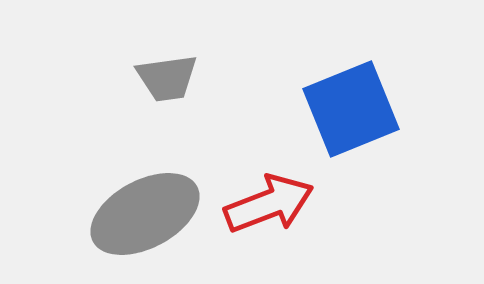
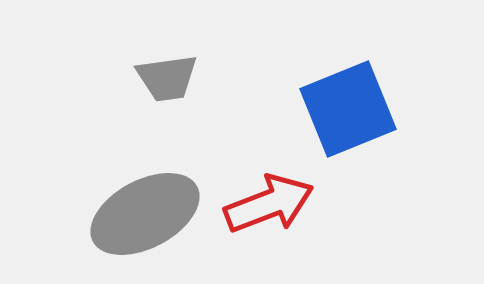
blue square: moved 3 px left
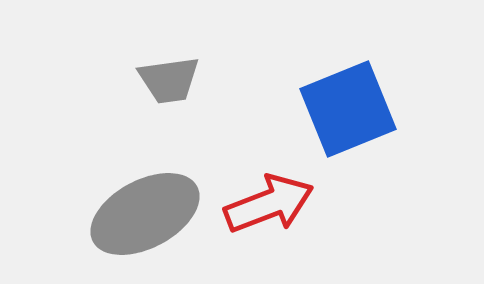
gray trapezoid: moved 2 px right, 2 px down
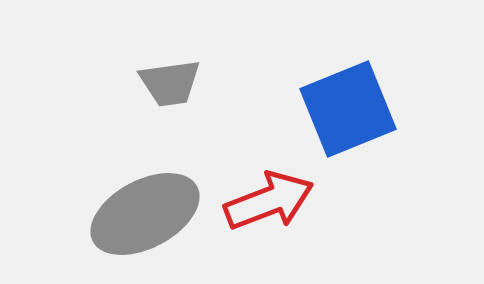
gray trapezoid: moved 1 px right, 3 px down
red arrow: moved 3 px up
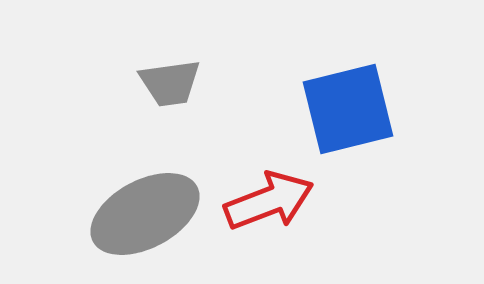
blue square: rotated 8 degrees clockwise
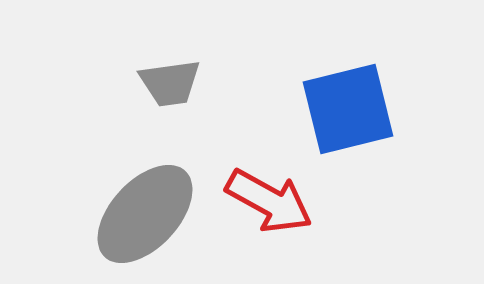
red arrow: rotated 50 degrees clockwise
gray ellipse: rotated 19 degrees counterclockwise
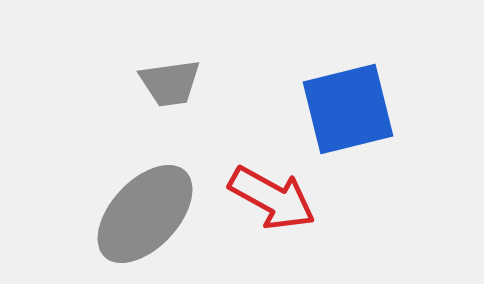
red arrow: moved 3 px right, 3 px up
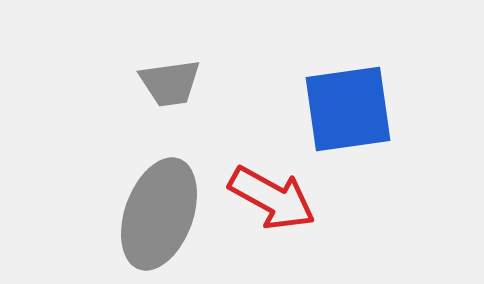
blue square: rotated 6 degrees clockwise
gray ellipse: moved 14 px right; rotated 23 degrees counterclockwise
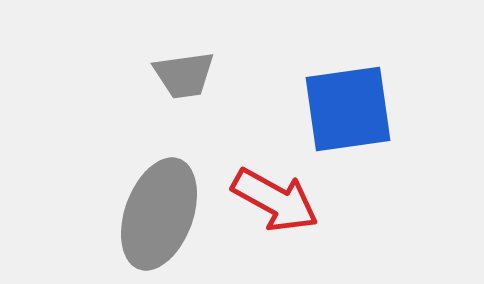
gray trapezoid: moved 14 px right, 8 px up
red arrow: moved 3 px right, 2 px down
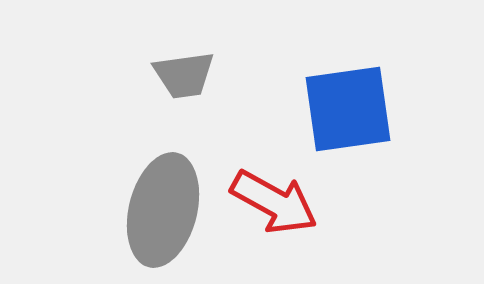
red arrow: moved 1 px left, 2 px down
gray ellipse: moved 4 px right, 4 px up; rotated 6 degrees counterclockwise
